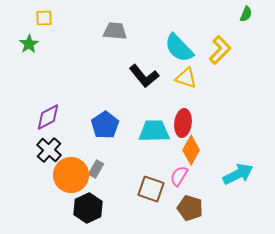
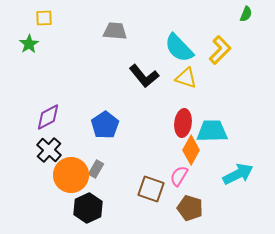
cyan trapezoid: moved 58 px right
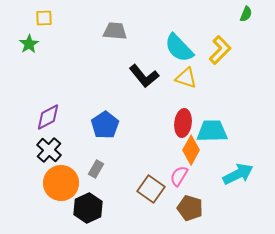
orange circle: moved 10 px left, 8 px down
brown square: rotated 16 degrees clockwise
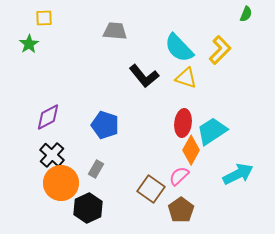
blue pentagon: rotated 20 degrees counterclockwise
cyan trapezoid: rotated 32 degrees counterclockwise
black cross: moved 3 px right, 5 px down
pink semicircle: rotated 15 degrees clockwise
brown pentagon: moved 9 px left, 2 px down; rotated 20 degrees clockwise
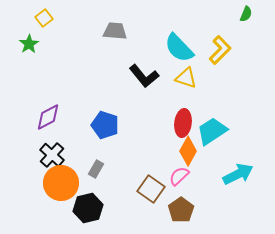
yellow square: rotated 36 degrees counterclockwise
orange diamond: moved 3 px left, 1 px down
black hexagon: rotated 12 degrees clockwise
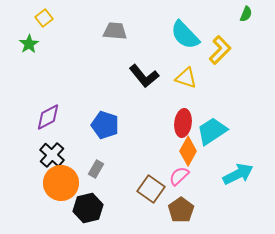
cyan semicircle: moved 6 px right, 13 px up
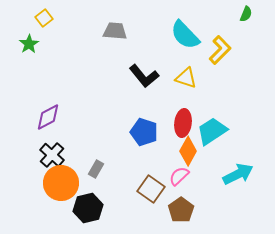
blue pentagon: moved 39 px right, 7 px down
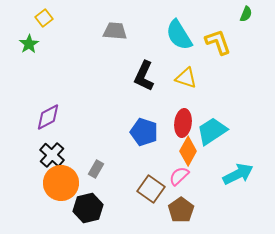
cyan semicircle: moved 6 px left; rotated 12 degrees clockwise
yellow L-shape: moved 2 px left, 8 px up; rotated 64 degrees counterclockwise
black L-shape: rotated 64 degrees clockwise
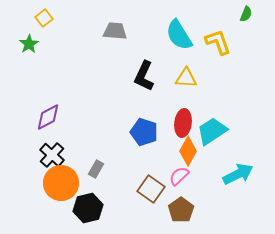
yellow triangle: rotated 15 degrees counterclockwise
